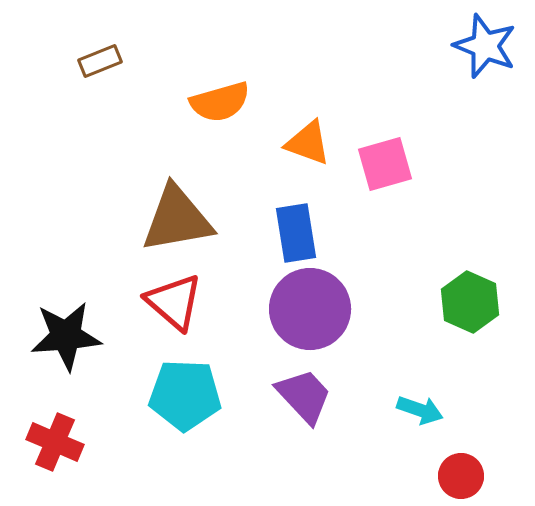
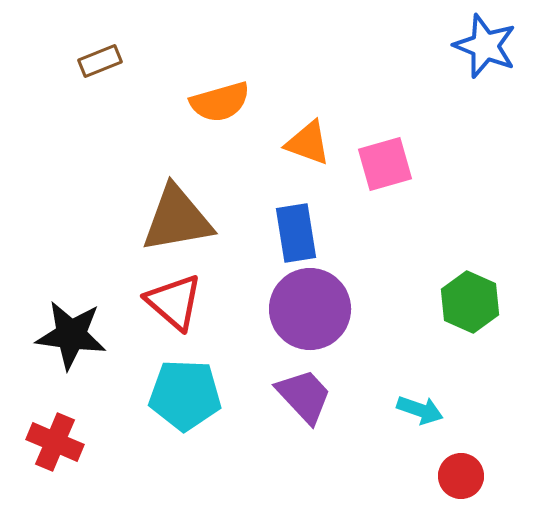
black star: moved 5 px right, 1 px up; rotated 12 degrees clockwise
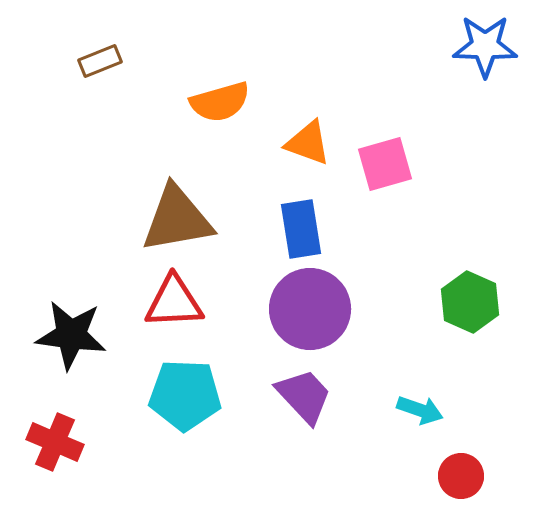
blue star: rotated 20 degrees counterclockwise
blue rectangle: moved 5 px right, 4 px up
red triangle: rotated 44 degrees counterclockwise
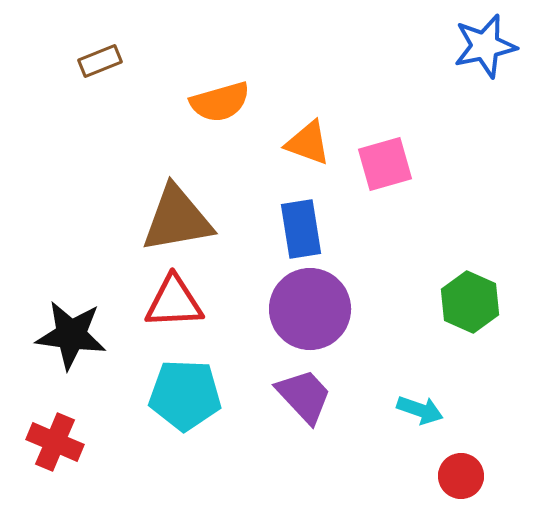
blue star: rotated 14 degrees counterclockwise
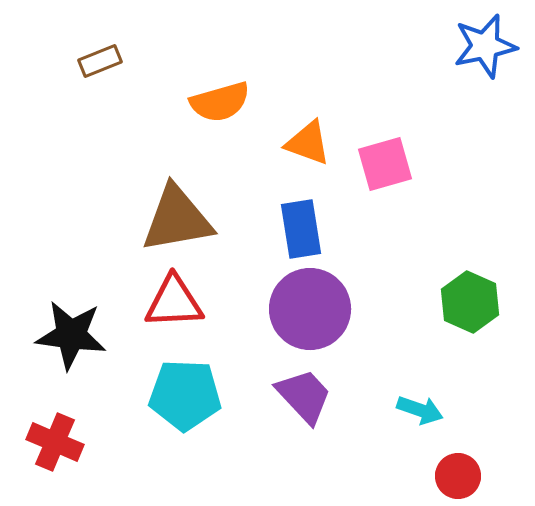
red circle: moved 3 px left
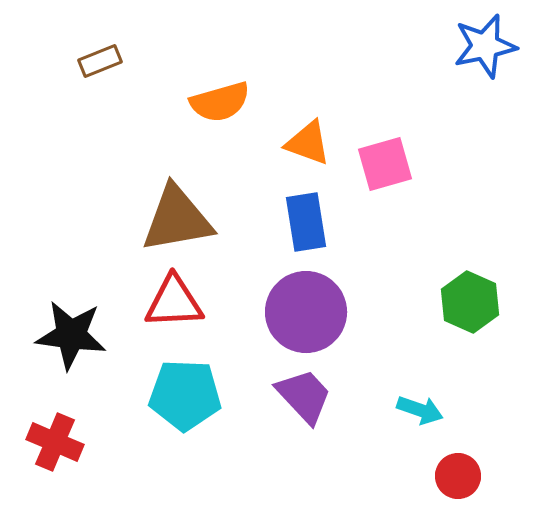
blue rectangle: moved 5 px right, 7 px up
purple circle: moved 4 px left, 3 px down
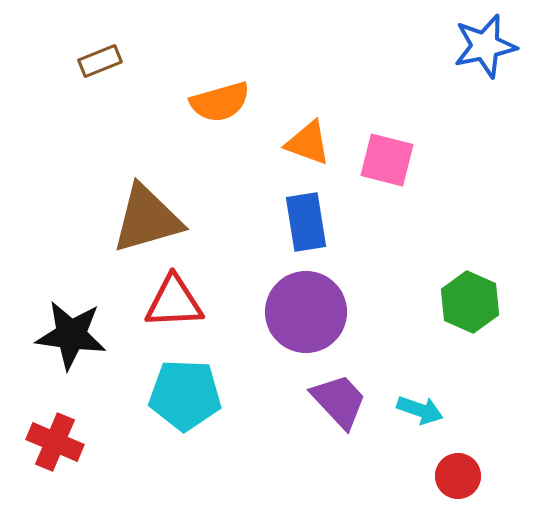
pink square: moved 2 px right, 4 px up; rotated 30 degrees clockwise
brown triangle: moved 30 px left; rotated 6 degrees counterclockwise
purple trapezoid: moved 35 px right, 5 px down
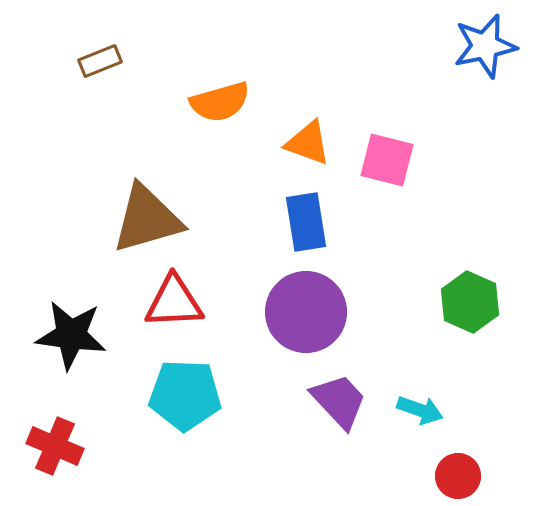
red cross: moved 4 px down
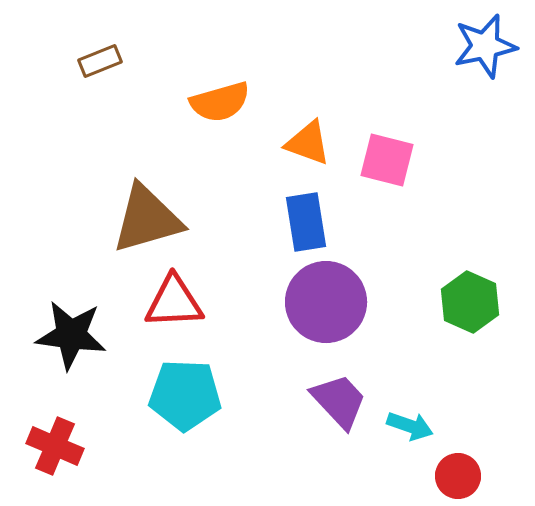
purple circle: moved 20 px right, 10 px up
cyan arrow: moved 10 px left, 16 px down
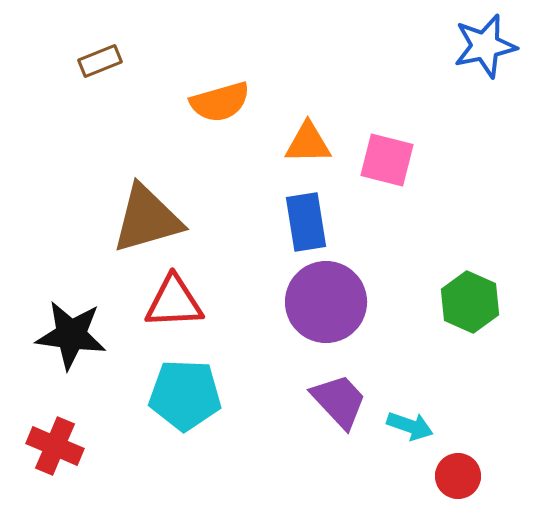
orange triangle: rotated 21 degrees counterclockwise
